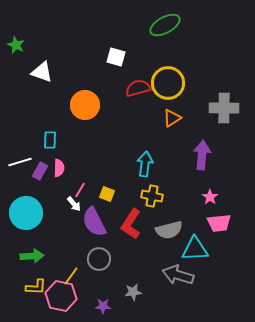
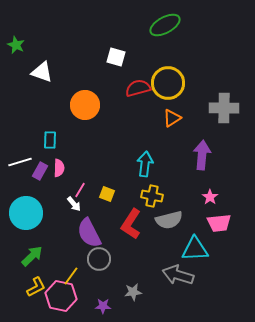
purple semicircle: moved 5 px left, 11 px down
gray semicircle: moved 10 px up
green arrow: rotated 40 degrees counterclockwise
yellow L-shape: rotated 30 degrees counterclockwise
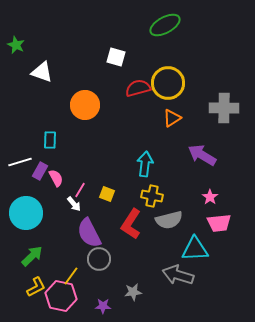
purple arrow: rotated 64 degrees counterclockwise
pink semicircle: moved 3 px left, 10 px down; rotated 30 degrees counterclockwise
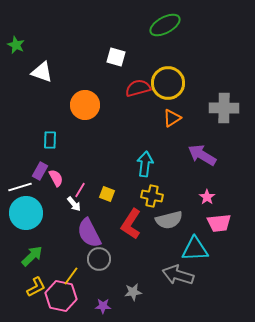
white line: moved 25 px down
pink star: moved 3 px left
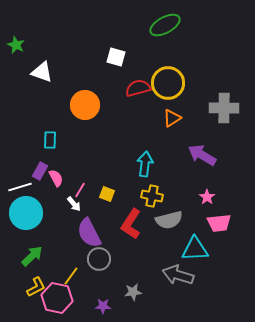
pink hexagon: moved 4 px left, 2 px down
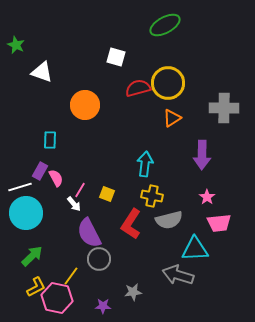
purple arrow: rotated 120 degrees counterclockwise
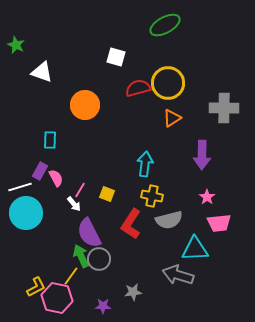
green arrow: moved 49 px right; rotated 70 degrees counterclockwise
